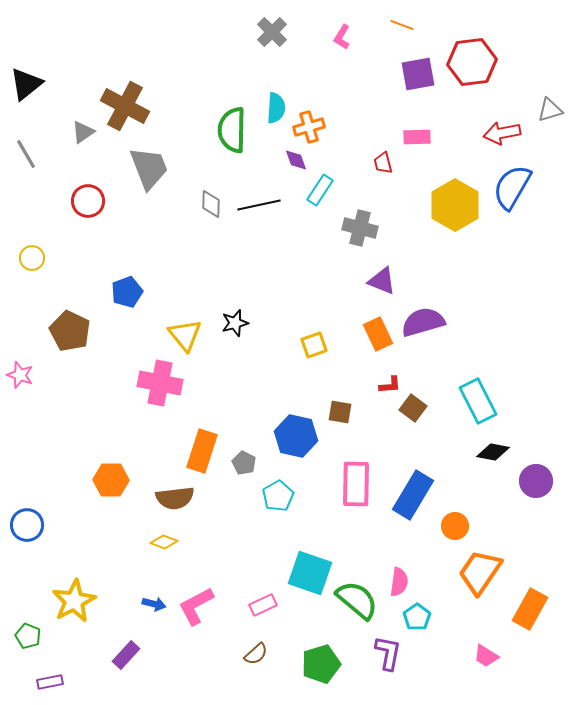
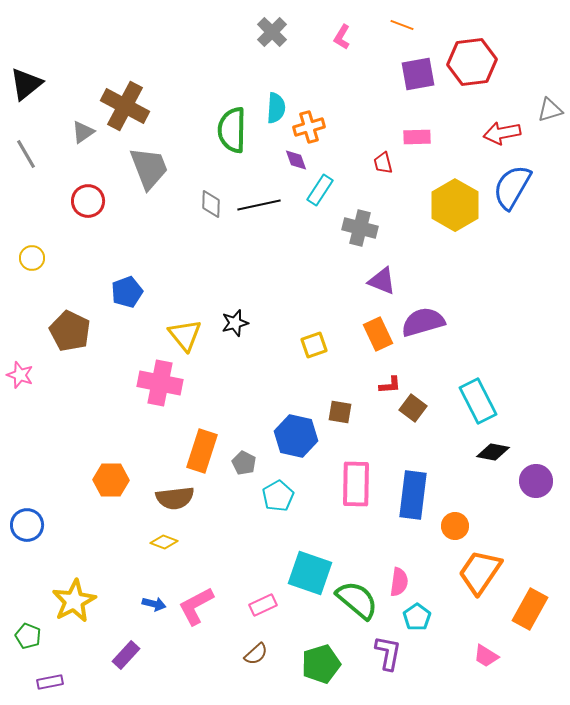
blue rectangle at (413, 495): rotated 24 degrees counterclockwise
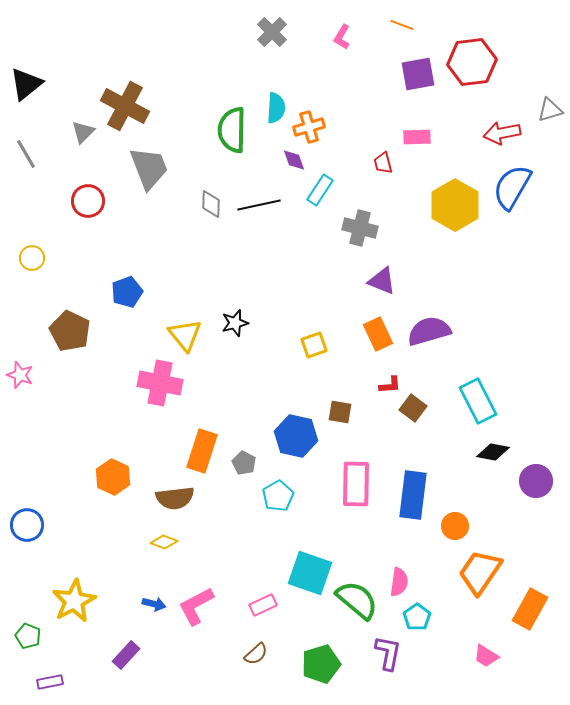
gray triangle at (83, 132): rotated 10 degrees counterclockwise
purple diamond at (296, 160): moved 2 px left
purple semicircle at (423, 322): moved 6 px right, 9 px down
orange hexagon at (111, 480): moved 2 px right, 3 px up; rotated 24 degrees clockwise
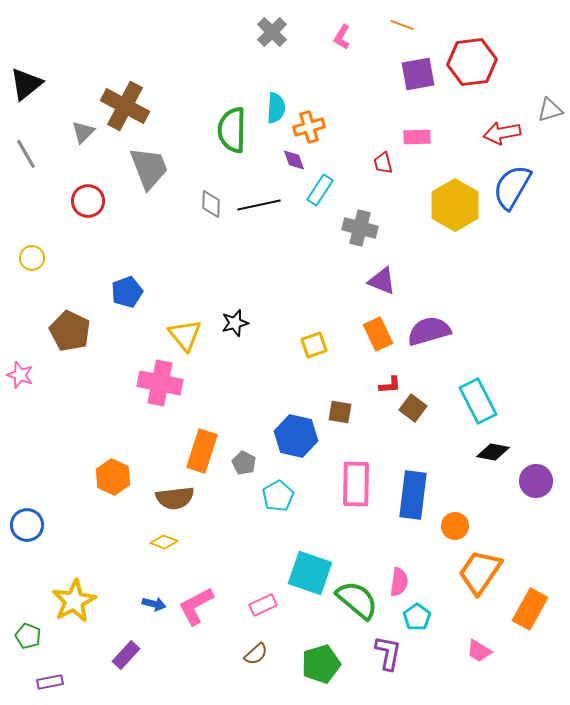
pink trapezoid at (486, 656): moved 7 px left, 5 px up
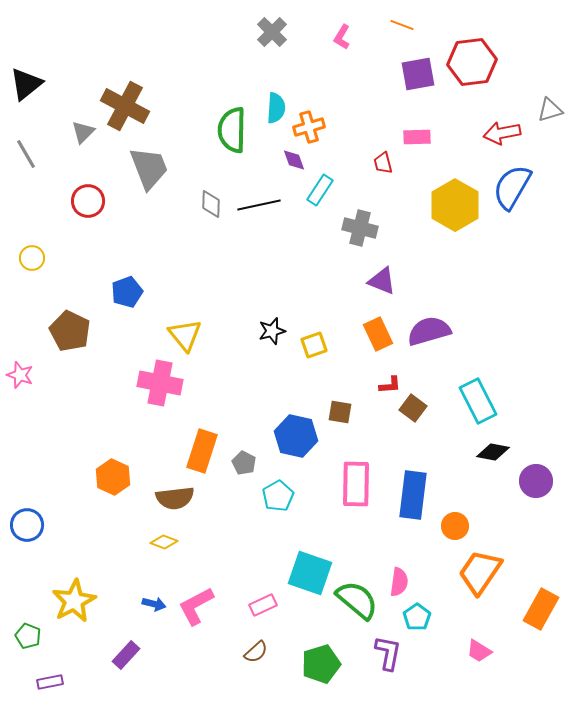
black star at (235, 323): moved 37 px right, 8 px down
orange rectangle at (530, 609): moved 11 px right
brown semicircle at (256, 654): moved 2 px up
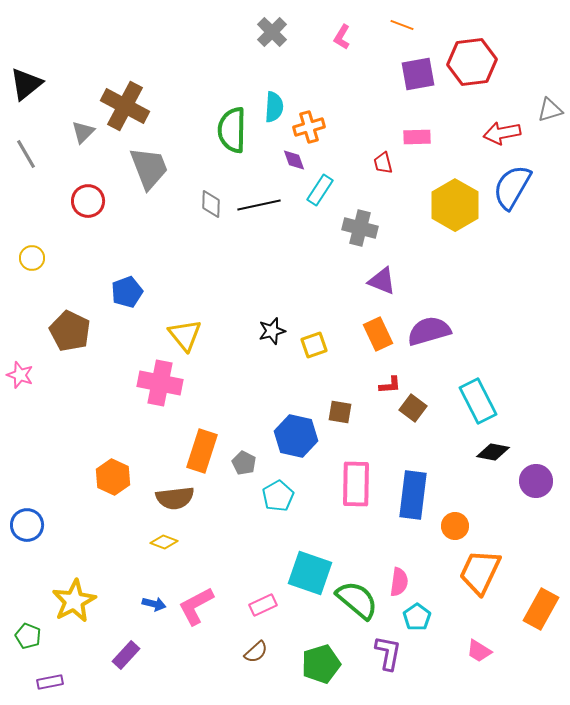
cyan semicircle at (276, 108): moved 2 px left, 1 px up
orange trapezoid at (480, 572): rotated 9 degrees counterclockwise
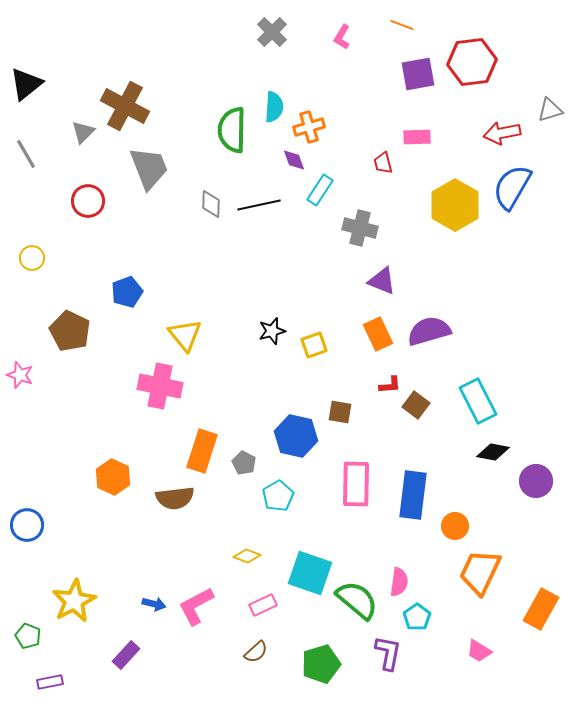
pink cross at (160, 383): moved 3 px down
brown square at (413, 408): moved 3 px right, 3 px up
yellow diamond at (164, 542): moved 83 px right, 14 px down
